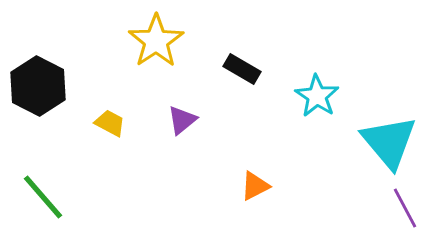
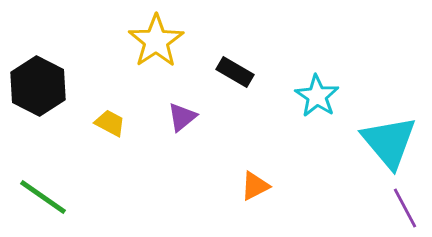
black rectangle: moved 7 px left, 3 px down
purple triangle: moved 3 px up
green line: rotated 14 degrees counterclockwise
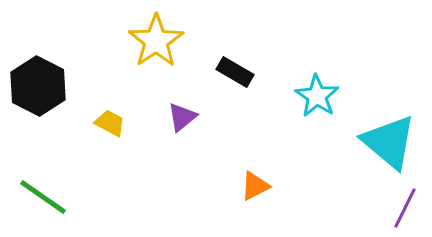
cyan triangle: rotated 10 degrees counterclockwise
purple line: rotated 54 degrees clockwise
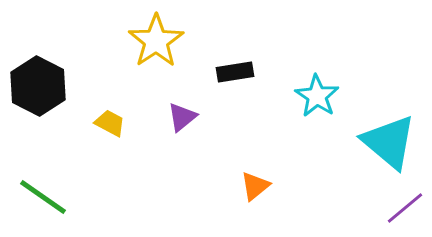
black rectangle: rotated 39 degrees counterclockwise
orange triangle: rotated 12 degrees counterclockwise
purple line: rotated 24 degrees clockwise
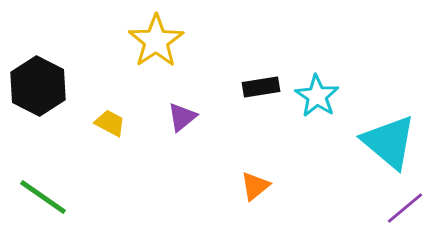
black rectangle: moved 26 px right, 15 px down
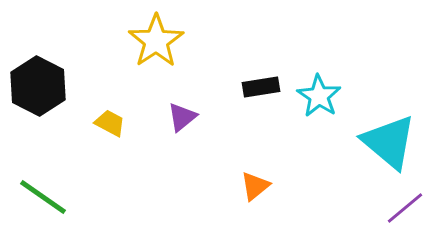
cyan star: moved 2 px right
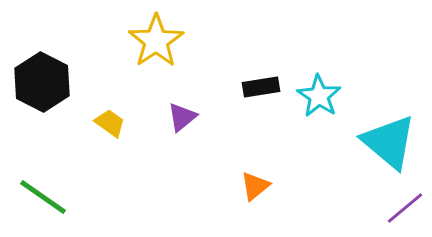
black hexagon: moved 4 px right, 4 px up
yellow trapezoid: rotated 8 degrees clockwise
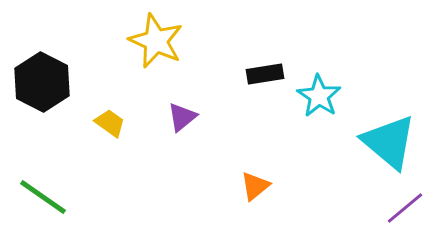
yellow star: rotated 14 degrees counterclockwise
black rectangle: moved 4 px right, 13 px up
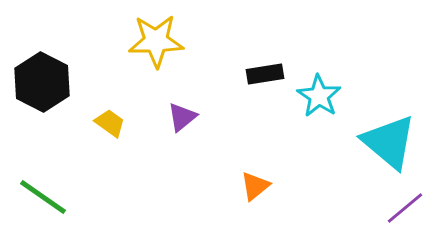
yellow star: rotated 26 degrees counterclockwise
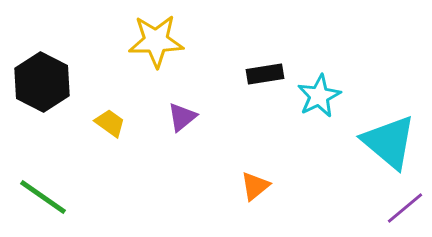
cyan star: rotated 12 degrees clockwise
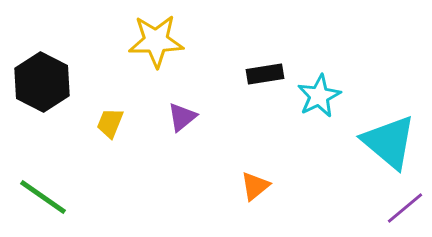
yellow trapezoid: rotated 104 degrees counterclockwise
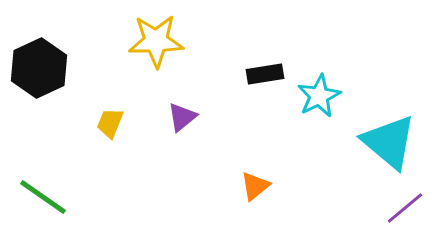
black hexagon: moved 3 px left, 14 px up; rotated 8 degrees clockwise
